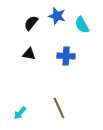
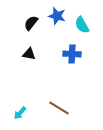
blue cross: moved 6 px right, 2 px up
brown line: rotated 35 degrees counterclockwise
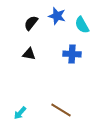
brown line: moved 2 px right, 2 px down
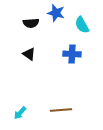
blue star: moved 1 px left, 3 px up
black semicircle: rotated 133 degrees counterclockwise
black triangle: rotated 24 degrees clockwise
brown line: rotated 35 degrees counterclockwise
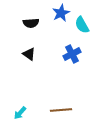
blue star: moved 5 px right; rotated 30 degrees clockwise
blue cross: rotated 30 degrees counterclockwise
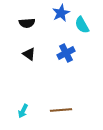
black semicircle: moved 4 px left
blue cross: moved 6 px left, 1 px up
cyan arrow: moved 3 px right, 2 px up; rotated 16 degrees counterclockwise
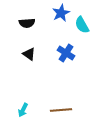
blue cross: rotated 30 degrees counterclockwise
cyan arrow: moved 1 px up
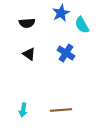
cyan arrow: rotated 16 degrees counterclockwise
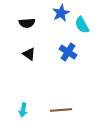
blue cross: moved 2 px right, 1 px up
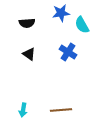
blue star: rotated 18 degrees clockwise
